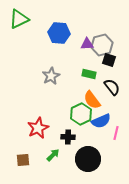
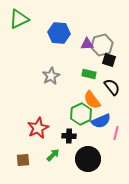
black cross: moved 1 px right, 1 px up
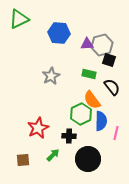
blue semicircle: rotated 66 degrees counterclockwise
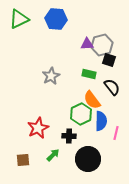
blue hexagon: moved 3 px left, 14 px up
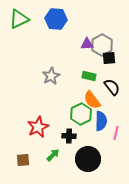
gray hexagon: rotated 15 degrees counterclockwise
black square: moved 2 px up; rotated 24 degrees counterclockwise
green rectangle: moved 2 px down
red star: moved 1 px up
